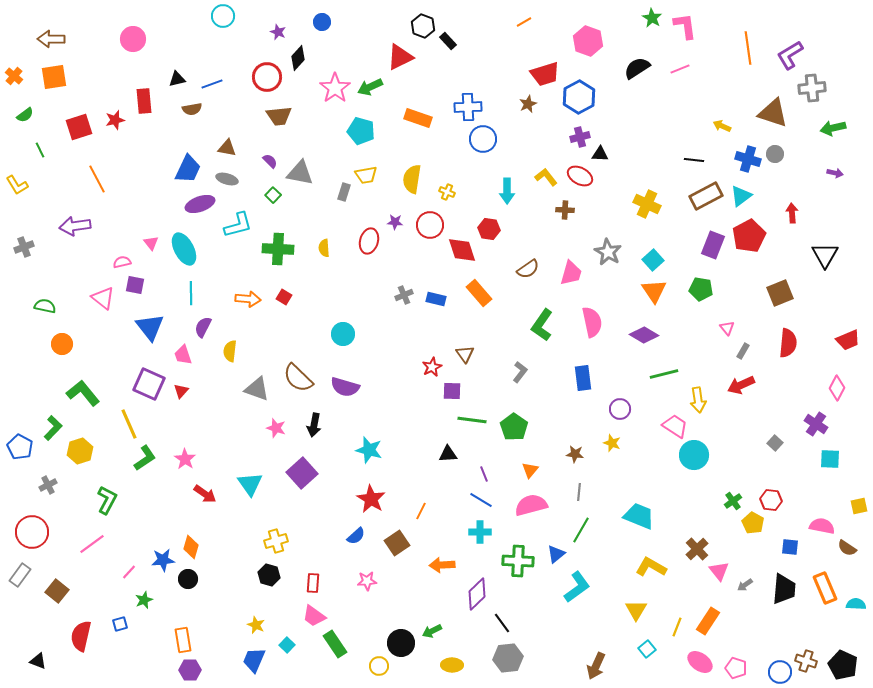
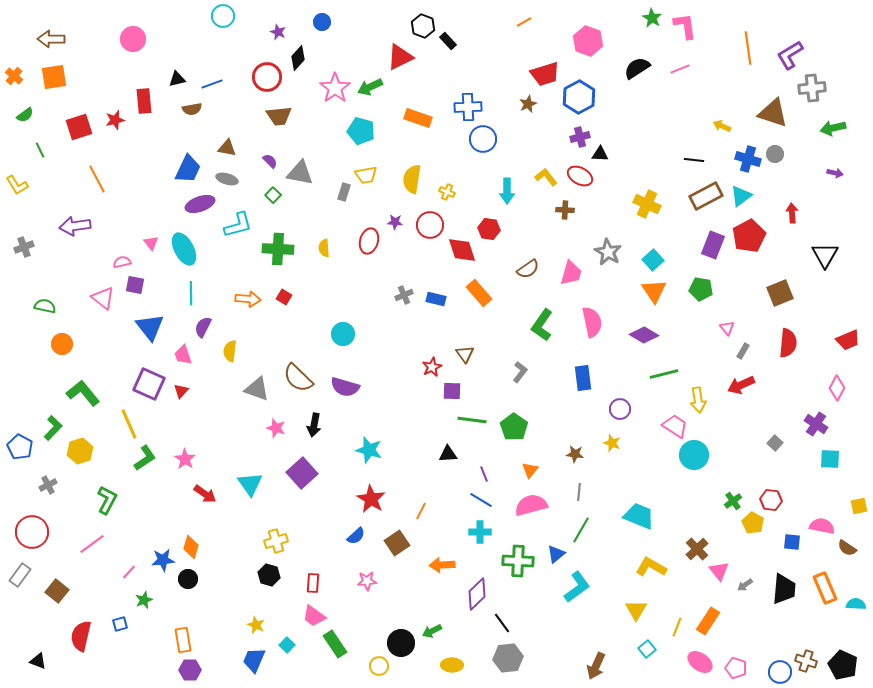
blue square at (790, 547): moved 2 px right, 5 px up
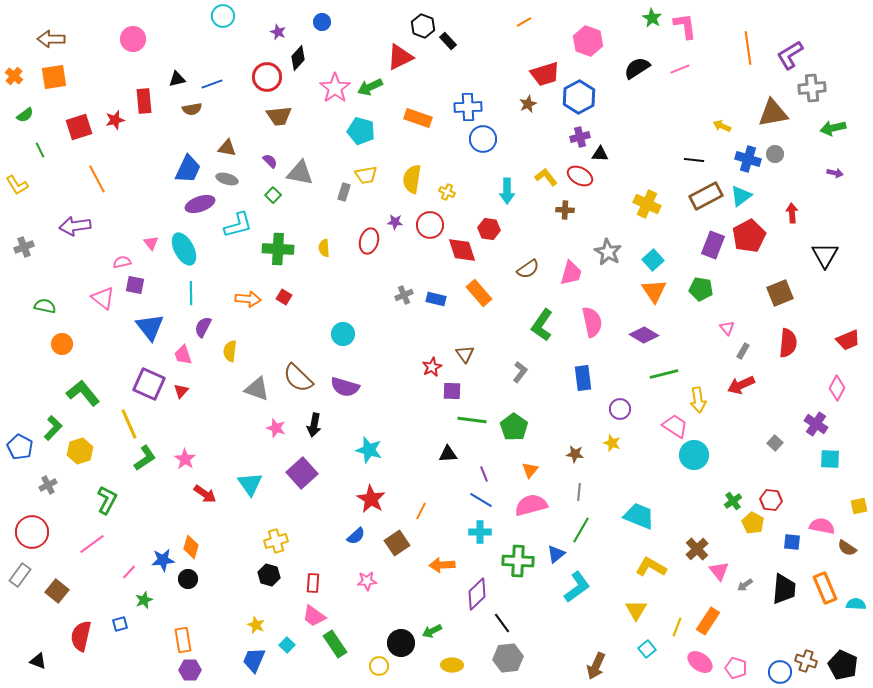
brown triangle at (773, 113): rotated 28 degrees counterclockwise
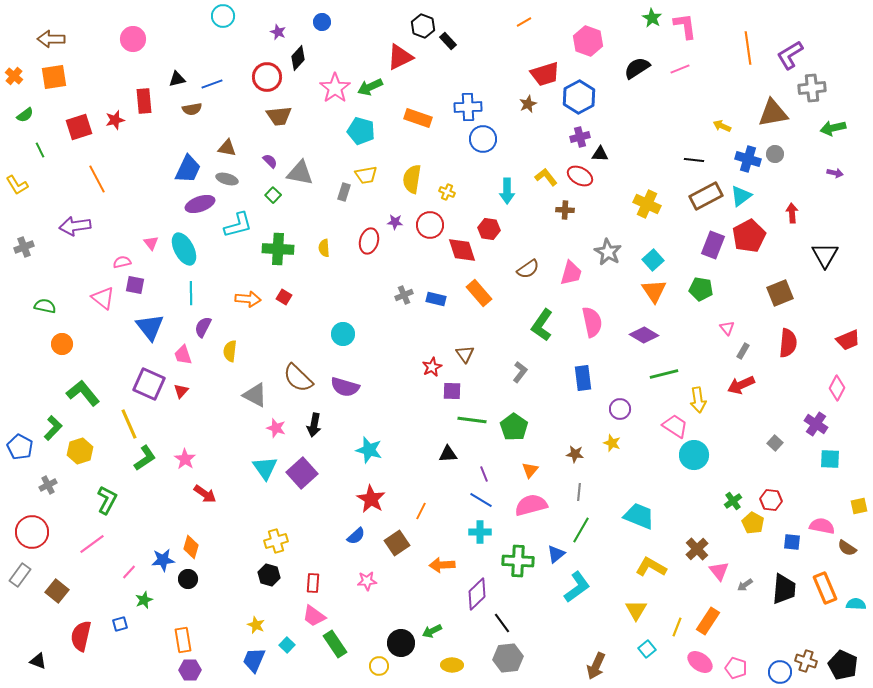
gray triangle at (257, 389): moved 2 px left, 6 px down; rotated 8 degrees clockwise
cyan triangle at (250, 484): moved 15 px right, 16 px up
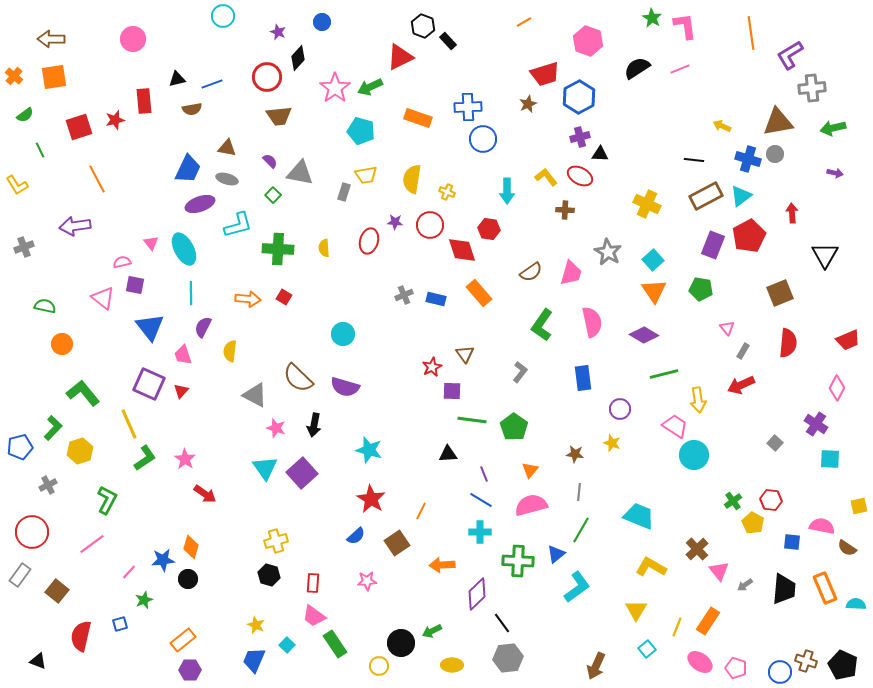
orange line at (748, 48): moved 3 px right, 15 px up
brown triangle at (773, 113): moved 5 px right, 9 px down
brown semicircle at (528, 269): moved 3 px right, 3 px down
blue pentagon at (20, 447): rotated 30 degrees clockwise
orange rectangle at (183, 640): rotated 60 degrees clockwise
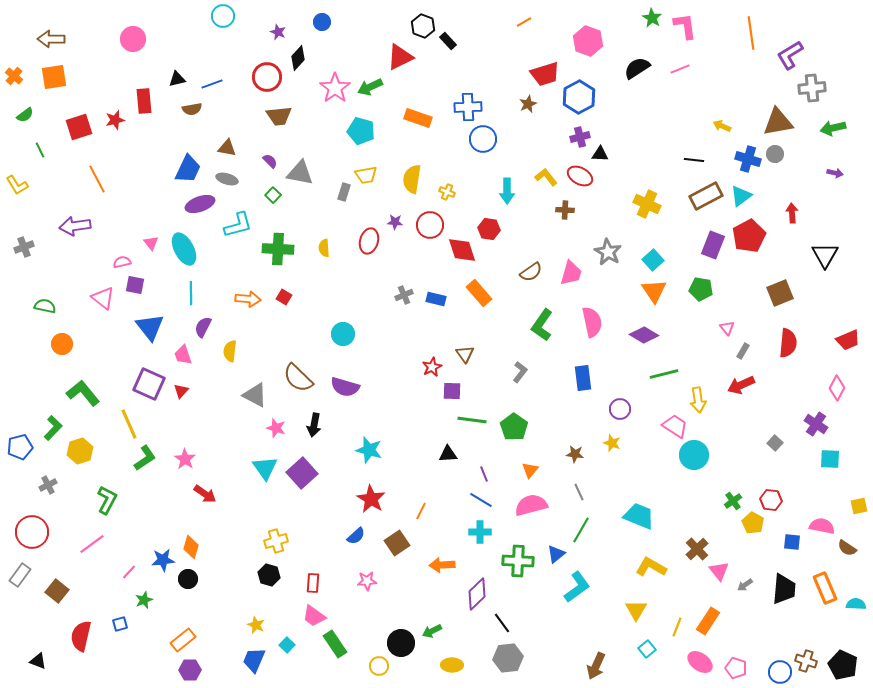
gray line at (579, 492): rotated 30 degrees counterclockwise
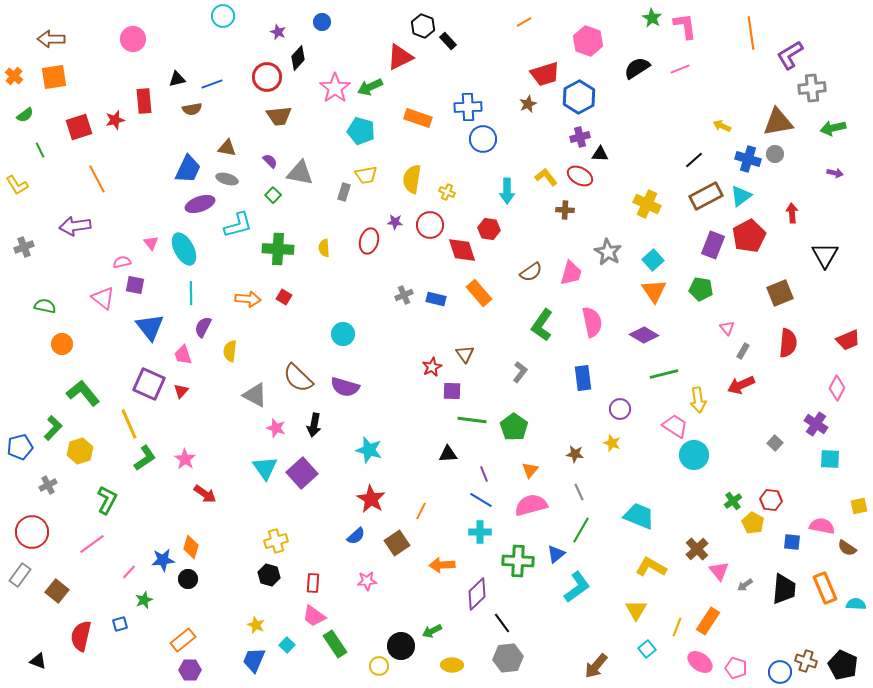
black line at (694, 160): rotated 48 degrees counterclockwise
black circle at (401, 643): moved 3 px down
brown arrow at (596, 666): rotated 16 degrees clockwise
